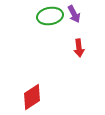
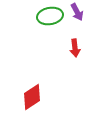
purple arrow: moved 3 px right, 2 px up
red arrow: moved 4 px left
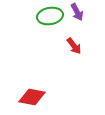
red arrow: moved 1 px left, 2 px up; rotated 30 degrees counterclockwise
red diamond: rotated 44 degrees clockwise
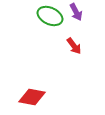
purple arrow: moved 1 px left
green ellipse: rotated 35 degrees clockwise
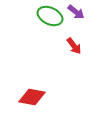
purple arrow: rotated 24 degrees counterclockwise
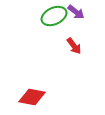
green ellipse: moved 4 px right; rotated 50 degrees counterclockwise
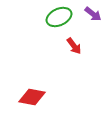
purple arrow: moved 17 px right, 2 px down
green ellipse: moved 5 px right, 1 px down
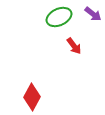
red diamond: rotated 72 degrees counterclockwise
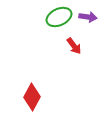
purple arrow: moved 5 px left, 3 px down; rotated 30 degrees counterclockwise
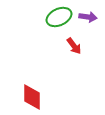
red diamond: rotated 28 degrees counterclockwise
